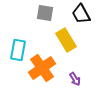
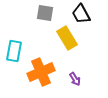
yellow rectangle: moved 1 px right, 2 px up
cyan rectangle: moved 4 px left, 1 px down
orange cross: moved 1 px left, 4 px down; rotated 12 degrees clockwise
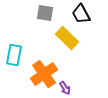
yellow rectangle: rotated 15 degrees counterclockwise
cyan rectangle: moved 4 px down
orange cross: moved 3 px right, 2 px down; rotated 12 degrees counterclockwise
purple arrow: moved 10 px left, 9 px down
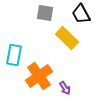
orange cross: moved 5 px left, 2 px down
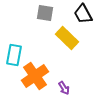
black trapezoid: moved 2 px right
orange cross: moved 4 px left
purple arrow: moved 1 px left
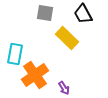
cyan rectangle: moved 1 px right, 1 px up
orange cross: moved 1 px up
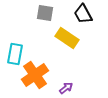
yellow rectangle: rotated 10 degrees counterclockwise
purple arrow: moved 2 px right; rotated 96 degrees counterclockwise
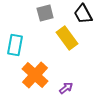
gray square: rotated 24 degrees counterclockwise
yellow rectangle: rotated 20 degrees clockwise
cyan rectangle: moved 9 px up
orange cross: rotated 12 degrees counterclockwise
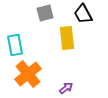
yellow rectangle: rotated 30 degrees clockwise
cyan rectangle: rotated 20 degrees counterclockwise
orange cross: moved 7 px left, 1 px up; rotated 8 degrees clockwise
